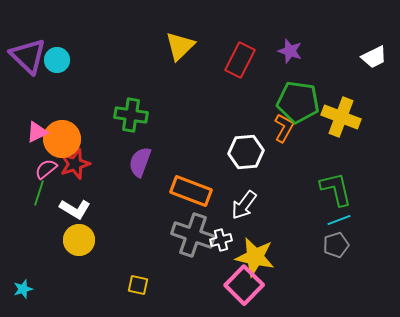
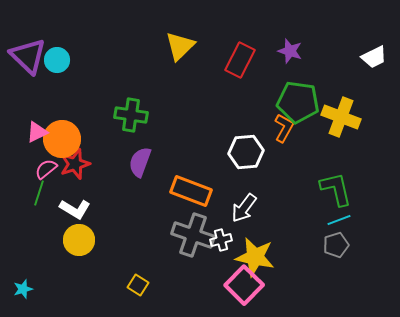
white arrow: moved 3 px down
yellow square: rotated 20 degrees clockwise
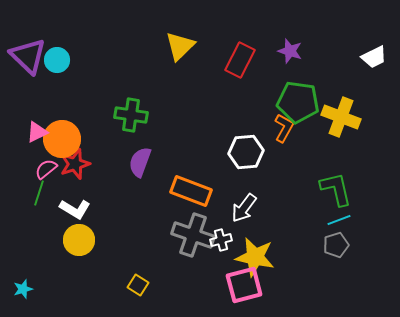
pink square: rotated 30 degrees clockwise
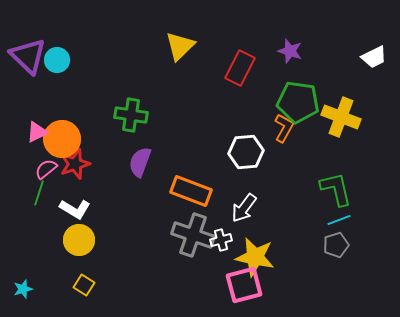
red rectangle: moved 8 px down
yellow square: moved 54 px left
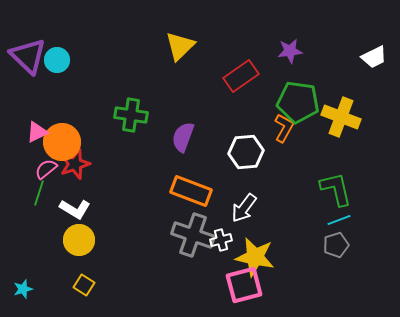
purple star: rotated 25 degrees counterclockwise
red rectangle: moved 1 px right, 8 px down; rotated 28 degrees clockwise
orange circle: moved 3 px down
purple semicircle: moved 43 px right, 25 px up
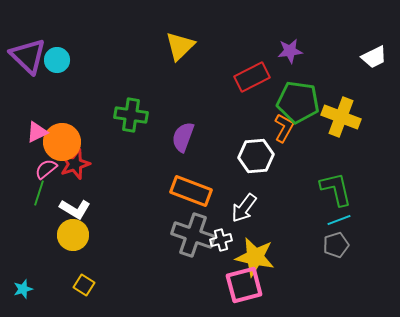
red rectangle: moved 11 px right, 1 px down; rotated 8 degrees clockwise
white hexagon: moved 10 px right, 4 px down
yellow circle: moved 6 px left, 5 px up
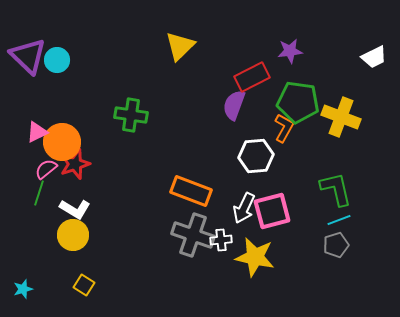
purple semicircle: moved 51 px right, 32 px up
white arrow: rotated 12 degrees counterclockwise
white cross: rotated 10 degrees clockwise
pink square: moved 28 px right, 74 px up
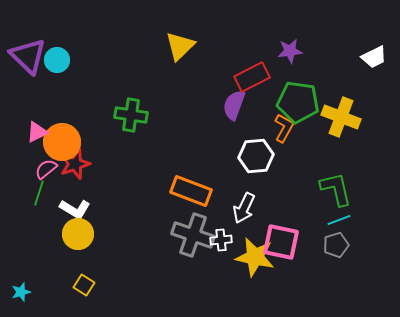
pink square: moved 9 px right, 31 px down; rotated 27 degrees clockwise
yellow circle: moved 5 px right, 1 px up
cyan star: moved 2 px left, 3 px down
